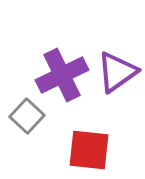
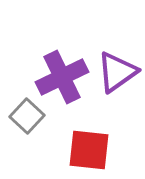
purple cross: moved 2 px down
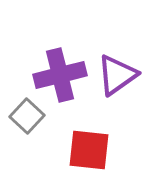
purple triangle: moved 3 px down
purple cross: moved 2 px left, 2 px up; rotated 12 degrees clockwise
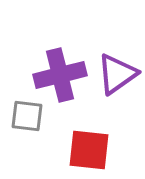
purple triangle: moved 1 px up
gray square: rotated 36 degrees counterclockwise
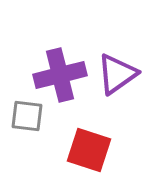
red square: rotated 12 degrees clockwise
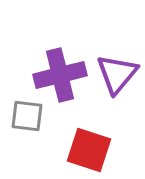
purple triangle: rotated 15 degrees counterclockwise
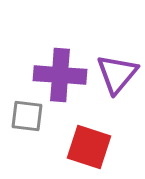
purple cross: rotated 18 degrees clockwise
red square: moved 3 px up
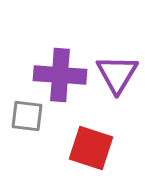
purple triangle: rotated 9 degrees counterclockwise
red square: moved 2 px right, 1 px down
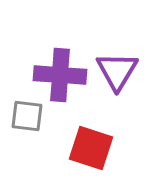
purple triangle: moved 3 px up
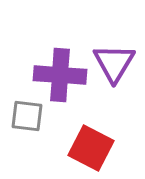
purple triangle: moved 3 px left, 8 px up
red square: rotated 9 degrees clockwise
